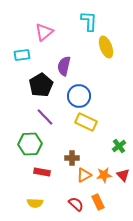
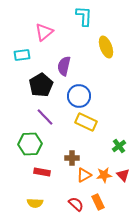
cyan L-shape: moved 5 px left, 5 px up
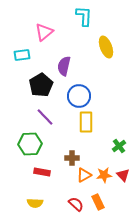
yellow rectangle: rotated 65 degrees clockwise
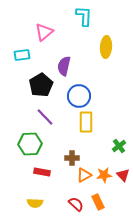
yellow ellipse: rotated 25 degrees clockwise
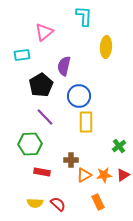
brown cross: moved 1 px left, 2 px down
red triangle: rotated 40 degrees clockwise
red semicircle: moved 18 px left
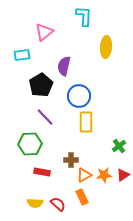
orange rectangle: moved 16 px left, 5 px up
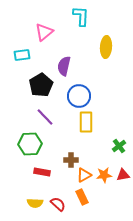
cyan L-shape: moved 3 px left
red triangle: rotated 24 degrees clockwise
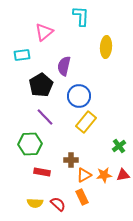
yellow rectangle: rotated 40 degrees clockwise
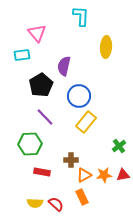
pink triangle: moved 7 px left, 1 px down; rotated 30 degrees counterclockwise
red semicircle: moved 2 px left
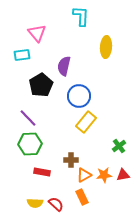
purple line: moved 17 px left, 1 px down
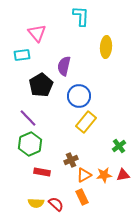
green hexagon: rotated 20 degrees counterclockwise
brown cross: rotated 24 degrees counterclockwise
yellow semicircle: moved 1 px right
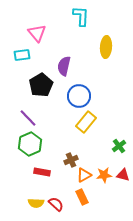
red triangle: rotated 24 degrees clockwise
